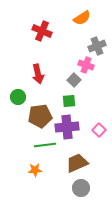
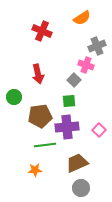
green circle: moved 4 px left
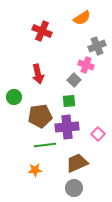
pink square: moved 1 px left, 4 px down
gray circle: moved 7 px left
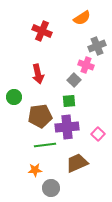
gray circle: moved 23 px left
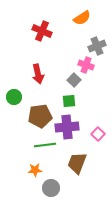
brown trapezoid: rotated 45 degrees counterclockwise
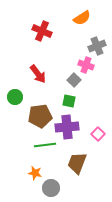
red arrow: rotated 24 degrees counterclockwise
green circle: moved 1 px right
green square: rotated 16 degrees clockwise
orange star: moved 3 px down; rotated 16 degrees clockwise
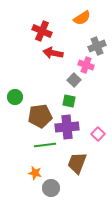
red arrow: moved 15 px right, 21 px up; rotated 138 degrees clockwise
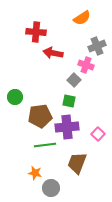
red cross: moved 6 px left, 1 px down; rotated 18 degrees counterclockwise
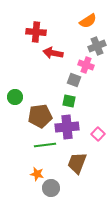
orange semicircle: moved 6 px right, 3 px down
gray square: rotated 24 degrees counterclockwise
orange star: moved 2 px right, 1 px down
